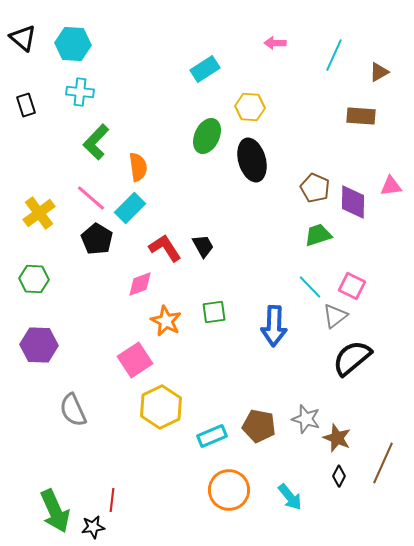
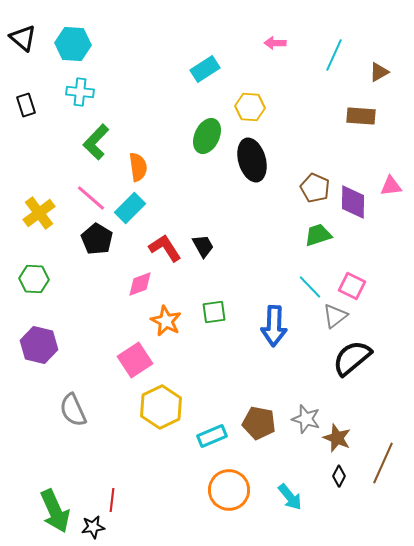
purple hexagon at (39, 345): rotated 12 degrees clockwise
brown pentagon at (259, 426): moved 3 px up
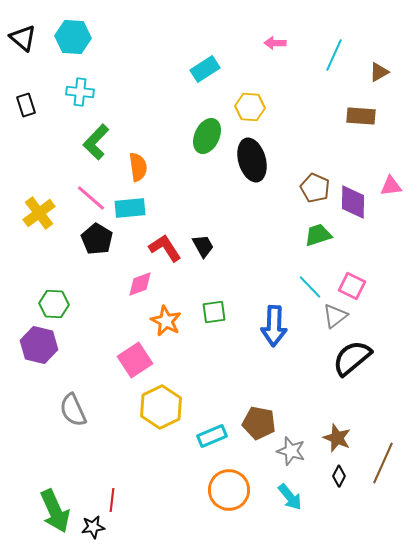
cyan hexagon at (73, 44): moved 7 px up
cyan rectangle at (130, 208): rotated 40 degrees clockwise
green hexagon at (34, 279): moved 20 px right, 25 px down
gray star at (306, 419): moved 15 px left, 32 px down
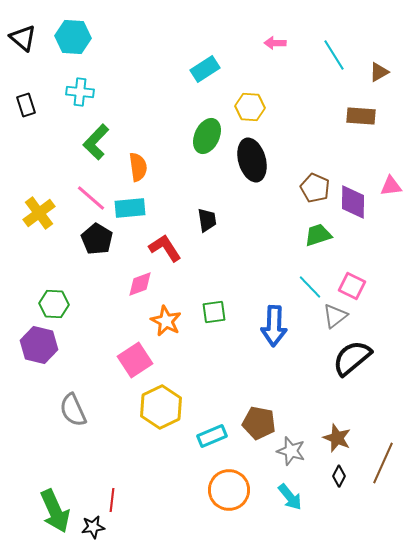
cyan line at (334, 55): rotated 56 degrees counterclockwise
black trapezoid at (203, 246): moved 4 px right, 26 px up; rotated 20 degrees clockwise
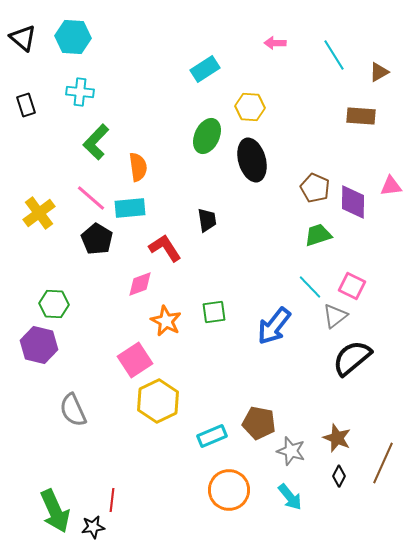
blue arrow at (274, 326): rotated 36 degrees clockwise
yellow hexagon at (161, 407): moved 3 px left, 6 px up
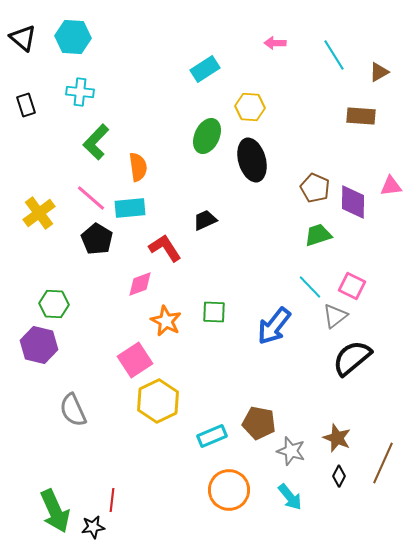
black trapezoid at (207, 220): moved 2 px left; rotated 105 degrees counterclockwise
green square at (214, 312): rotated 10 degrees clockwise
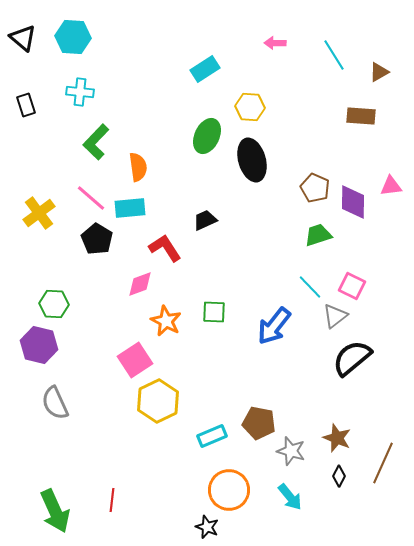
gray semicircle at (73, 410): moved 18 px left, 7 px up
black star at (93, 527): moved 114 px right; rotated 30 degrees clockwise
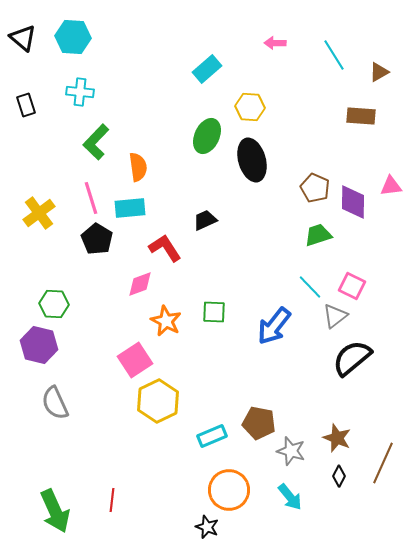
cyan rectangle at (205, 69): moved 2 px right; rotated 8 degrees counterclockwise
pink line at (91, 198): rotated 32 degrees clockwise
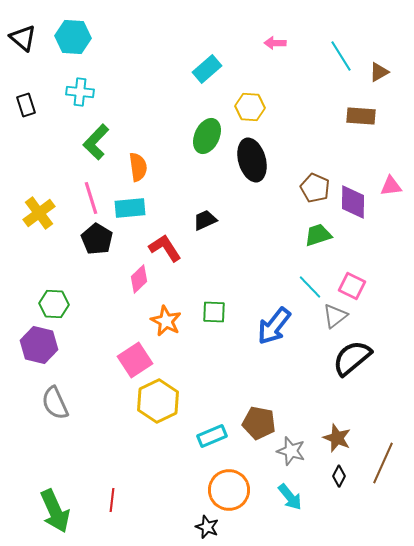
cyan line at (334, 55): moved 7 px right, 1 px down
pink diamond at (140, 284): moved 1 px left, 5 px up; rotated 24 degrees counterclockwise
